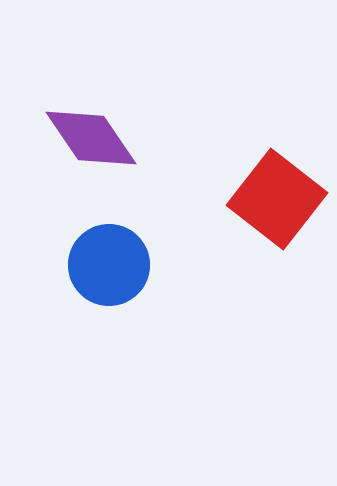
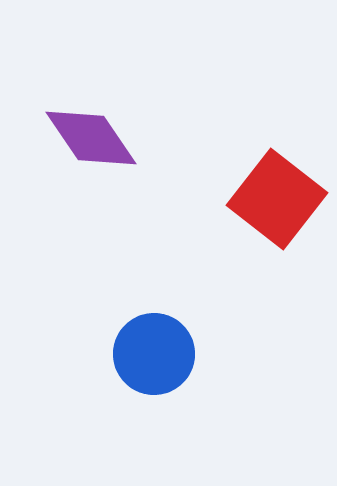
blue circle: moved 45 px right, 89 px down
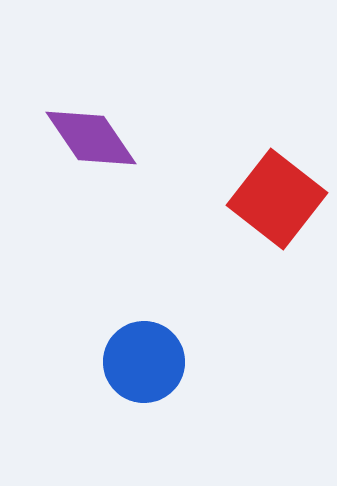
blue circle: moved 10 px left, 8 px down
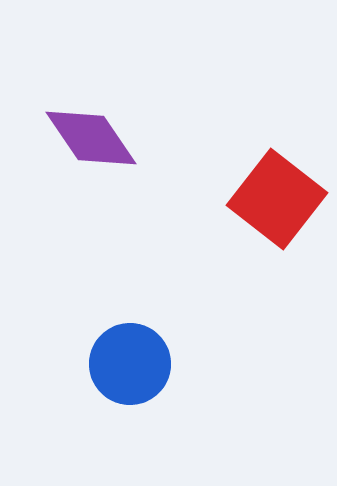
blue circle: moved 14 px left, 2 px down
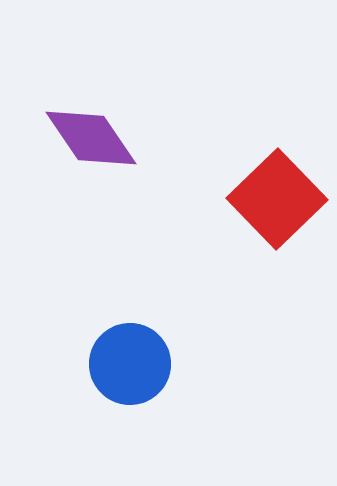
red square: rotated 8 degrees clockwise
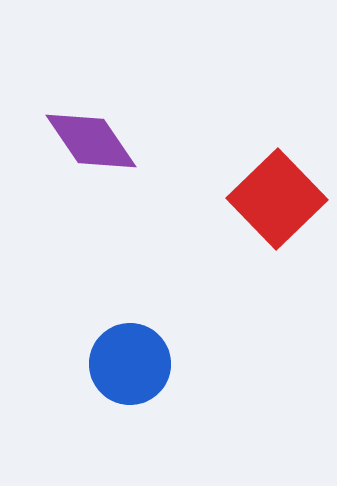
purple diamond: moved 3 px down
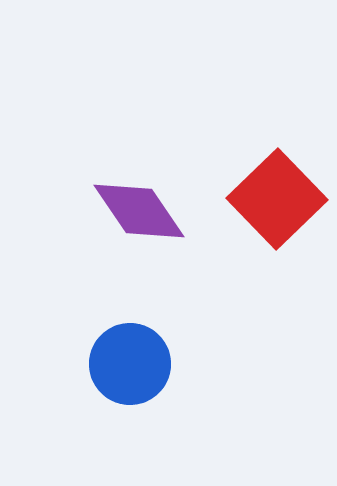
purple diamond: moved 48 px right, 70 px down
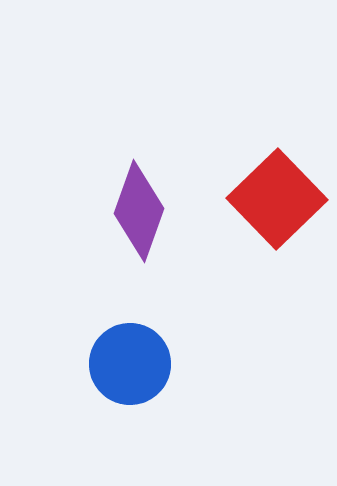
purple diamond: rotated 54 degrees clockwise
